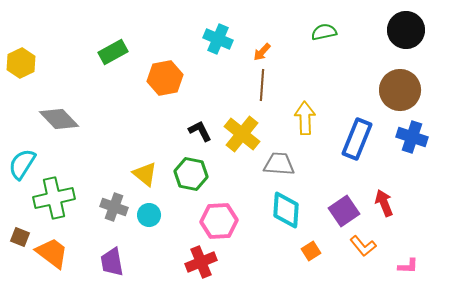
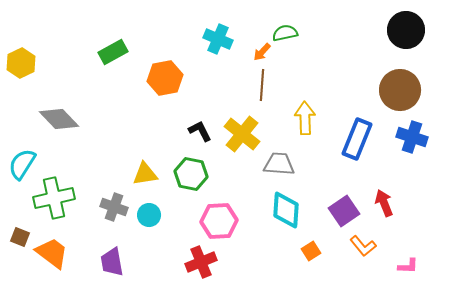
green semicircle: moved 39 px left, 1 px down
yellow triangle: rotated 48 degrees counterclockwise
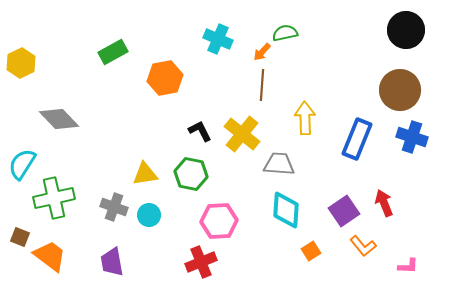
orange trapezoid: moved 2 px left, 3 px down
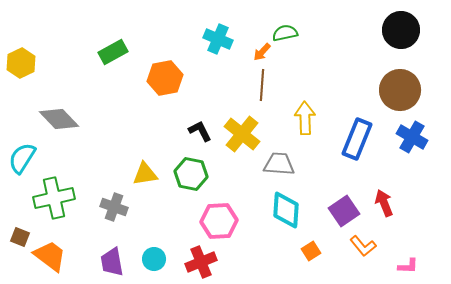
black circle: moved 5 px left
blue cross: rotated 12 degrees clockwise
cyan semicircle: moved 6 px up
cyan circle: moved 5 px right, 44 px down
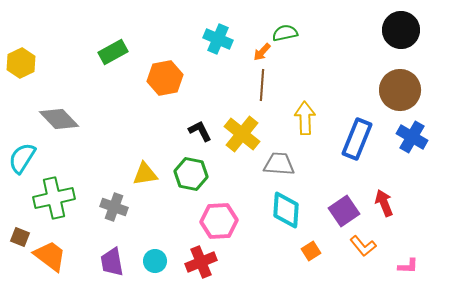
cyan circle: moved 1 px right, 2 px down
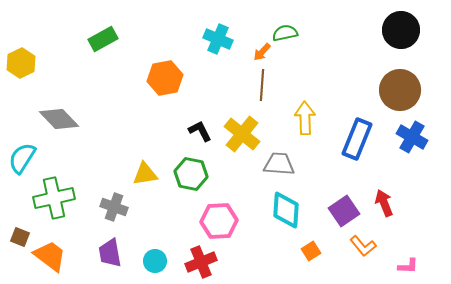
green rectangle: moved 10 px left, 13 px up
purple trapezoid: moved 2 px left, 9 px up
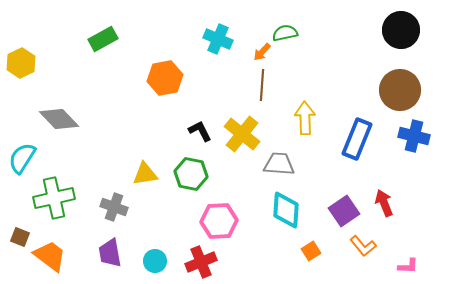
blue cross: moved 2 px right, 1 px up; rotated 16 degrees counterclockwise
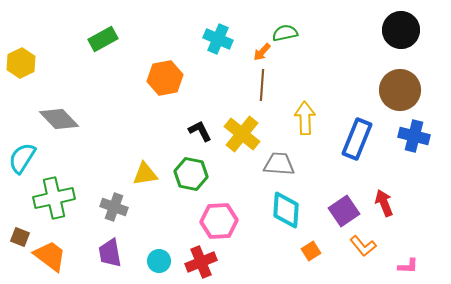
cyan circle: moved 4 px right
